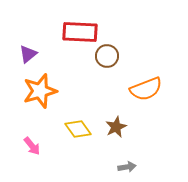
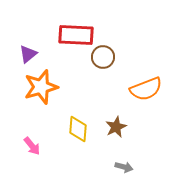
red rectangle: moved 4 px left, 3 px down
brown circle: moved 4 px left, 1 px down
orange star: moved 1 px right, 4 px up
yellow diamond: rotated 40 degrees clockwise
gray arrow: moved 3 px left; rotated 24 degrees clockwise
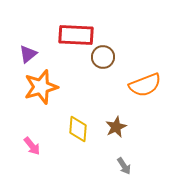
orange semicircle: moved 1 px left, 4 px up
gray arrow: moved 1 px up; rotated 42 degrees clockwise
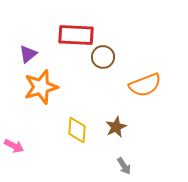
yellow diamond: moved 1 px left, 1 px down
pink arrow: moved 18 px left; rotated 24 degrees counterclockwise
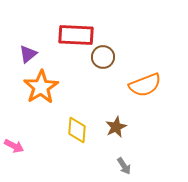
orange star: rotated 16 degrees counterclockwise
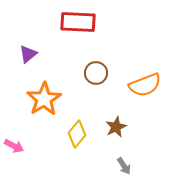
red rectangle: moved 2 px right, 13 px up
brown circle: moved 7 px left, 16 px down
orange star: moved 3 px right, 12 px down
yellow diamond: moved 4 px down; rotated 36 degrees clockwise
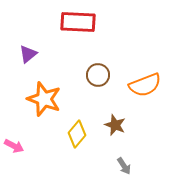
brown circle: moved 2 px right, 2 px down
orange star: rotated 20 degrees counterclockwise
brown star: moved 1 px left, 2 px up; rotated 25 degrees counterclockwise
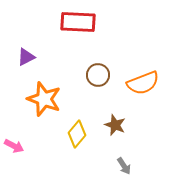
purple triangle: moved 2 px left, 3 px down; rotated 12 degrees clockwise
orange semicircle: moved 2 px left, 2 px up
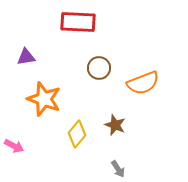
purple triangle: rotated 18 degrees clockwise
brown circle: moved 1 px right, 7 px up
gray arrow: moved 6 px left, 3 px down
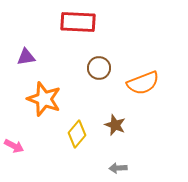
gray arrow: moved 1 px up; rotated 120 degrees clockwise
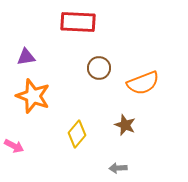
orange star: moved 11 px left, 3 px up
brown star: moved 10 px right
